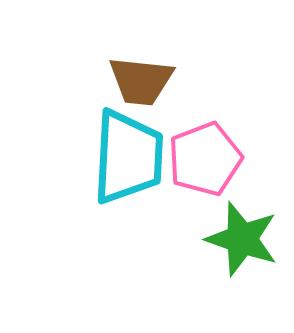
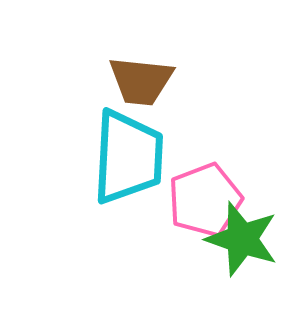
pink pentagon: moved 41 px down
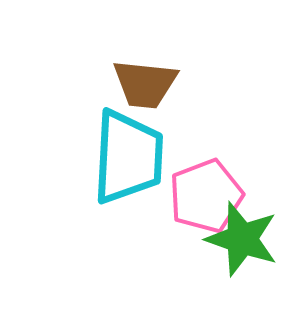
brown trapezoid: moved 4 px right, 3 px down
pink pentagon: moved 1 px right, 4 px up
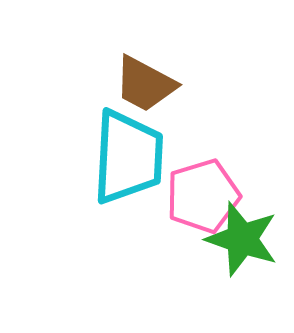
brown trapezoid: rotated 22 degrees clockwise
pink pentagon: moved 3 px left; rotated 4 degrees clockwise
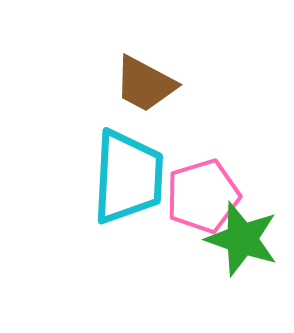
cyan trapezoid: moved 20 px down
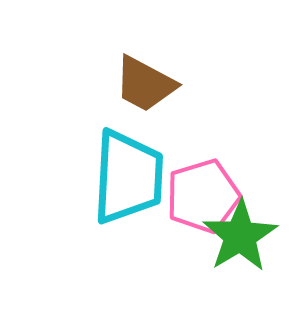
green star: moved 2 px left, 3 px up; rotated 22 degrees clockwise
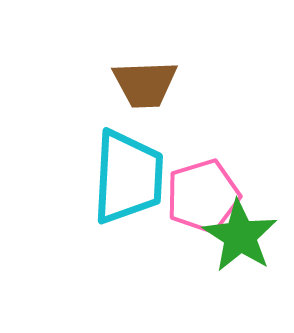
brown trapezoid: rotated 30 degrees counterclockwise
green star: rotated 8 degrees counterclockwise
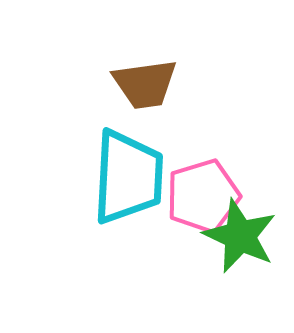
brown trapezoid: rotated 6 degrees counterclockwise
green star: rotated 8 degrees counterclockwise
